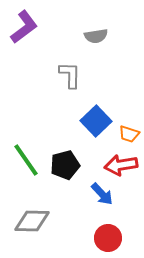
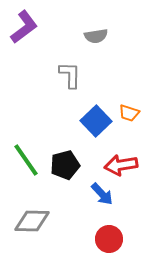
orange trapezoid: moved 21 px up
red circle: moved 1 px right, 1 px down
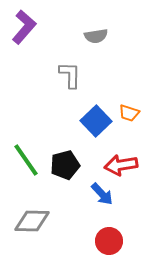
purple L-shape: rotated 12 degrees counterclockwise
red circle: moved 2 px down
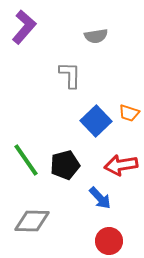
blue arrow: moved 2 px left, 4 px down
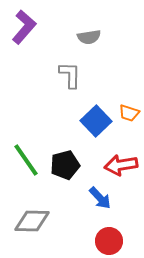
gray semicircle: moved 7 px left, 1 px down
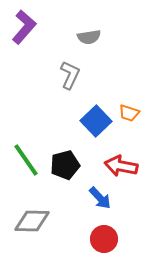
gray L-shape: rotated 24 degrees clockwise
red arrow: moved 1 px down; rotated 20 degrees clockwise
red circle: moved 5 px left, 2 px up
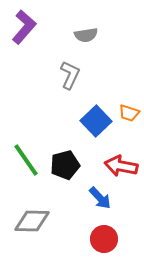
gray semicircle: moved 3 px left, 2 px up
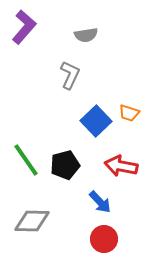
blue arrow: moved 4 px down
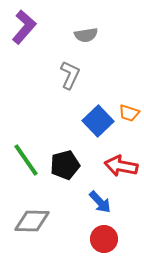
blue square: moved 2 px right
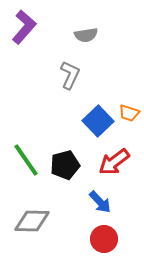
red arrow: moved 7 px left, 4 px up; rotated 48 degrees counterclockwise
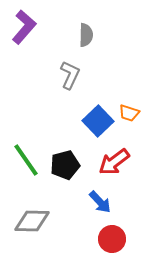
gray semicircle: rotated 80 degrees counterclockwise
red circle: moved 8 px right
